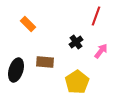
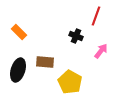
orange rectangle: moved 9 px left, 8 px down
black cross: moved 6 px up; rotated 32 degrees counterclockwise
black ellipse: moved 2 px right
yellow pentagon: moved 7 px left; rotated 10 degrees counterclockwise
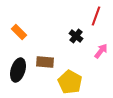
black cross: rotated 16 degrees clockwise
